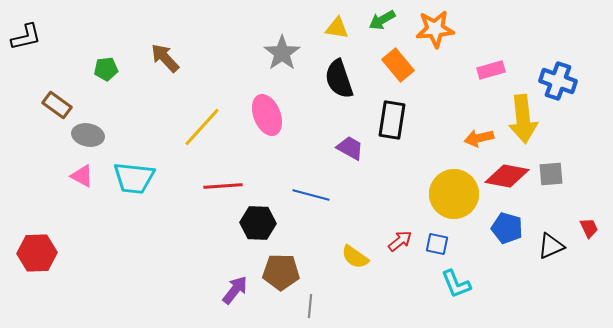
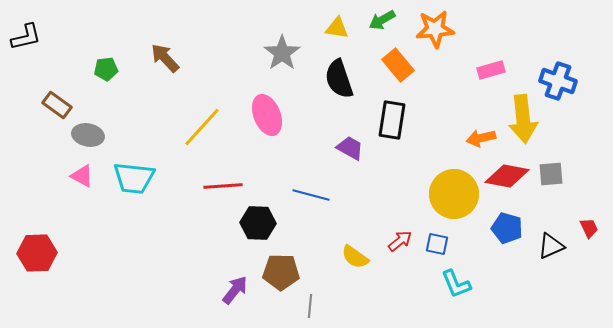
orange arrow: moved 2 px right
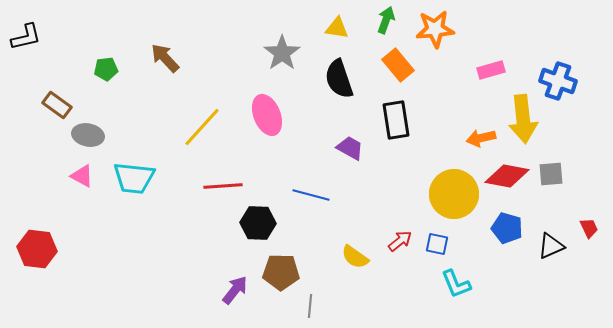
green arrow: moved 4 px right; rotated 140 degrees clockwise
black rectangle: moved 4 px right; rotated 18 degrees counterclockwise
red hexagon: moved 4 px up; rotated 9 degrees clockwise
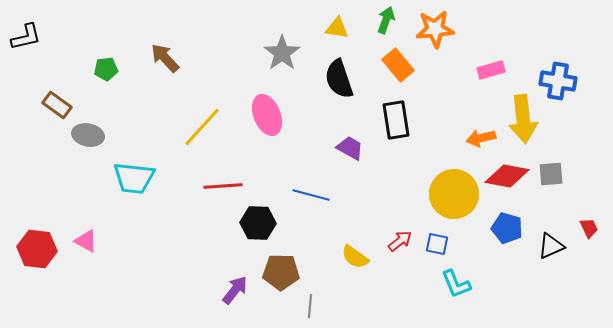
blue cross: rotated 9 degrees counterclockwise
pink triangle: moved 4 px right, 65 px down
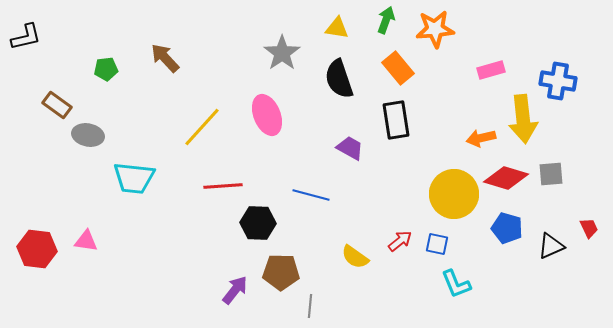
orange rectangle: moved 3 px down
red diamond: moved 1 px left, 2 px down; rotated 6 degrees clockwise
pink triangle: rotated 20 degrees counterclockwise
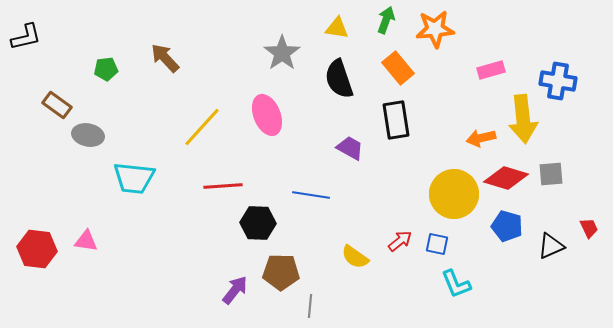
blue line: rotated 6 degrees counterclockwise
blue pentagon: moved 2 px up
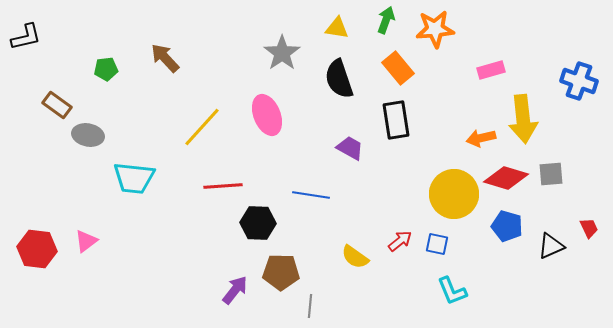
blue cross: moved 21 px right; rotated 9 degrees clockwise
pink triangle: rotated 45 degrees counterclockwise
cyan L-shape: moved 4 px left, 7 px down
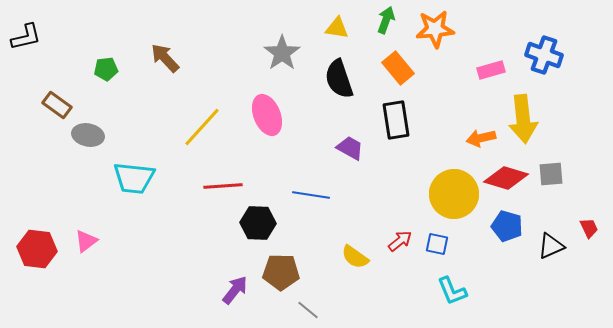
blue cross: moved 35 px left, 26 px up
gray line: moved 2 px left, 4 px down; rotated 55 degrees counterclockwise
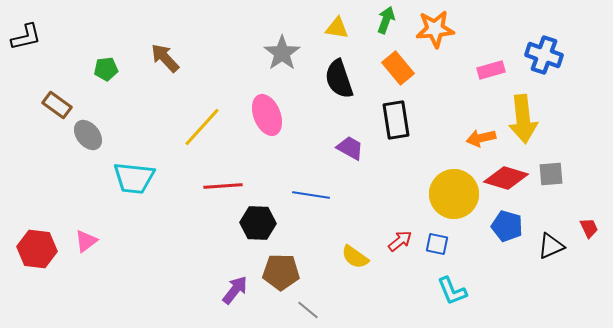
gray ellipse: rotated 40 degrees clockwise
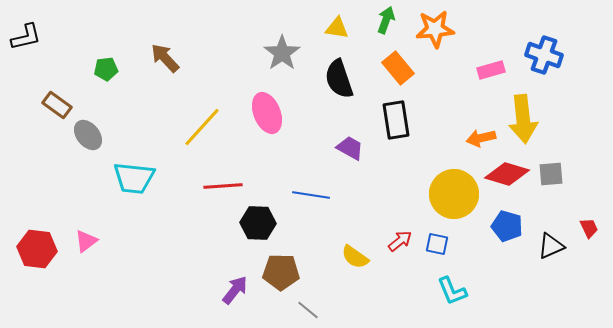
pink ellipse: moved 2 px up
red diamond: moved 1 px right, 4 px up
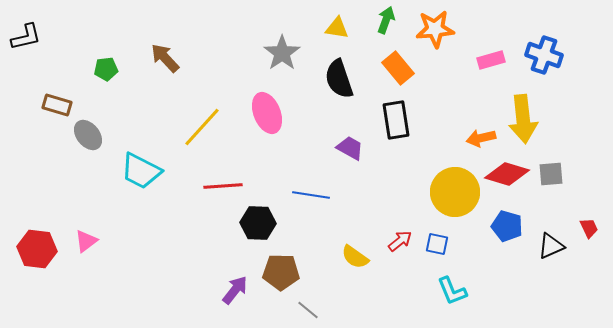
pink rectangle: moved 10 px up
brown rectangle: rotated 20 degrees counterclockwise
cyan trapezoid: moved 7 px right, 7 px up; rotated 21 degrees clockwise
yellow circle: moved 1 px right, 2 px up
